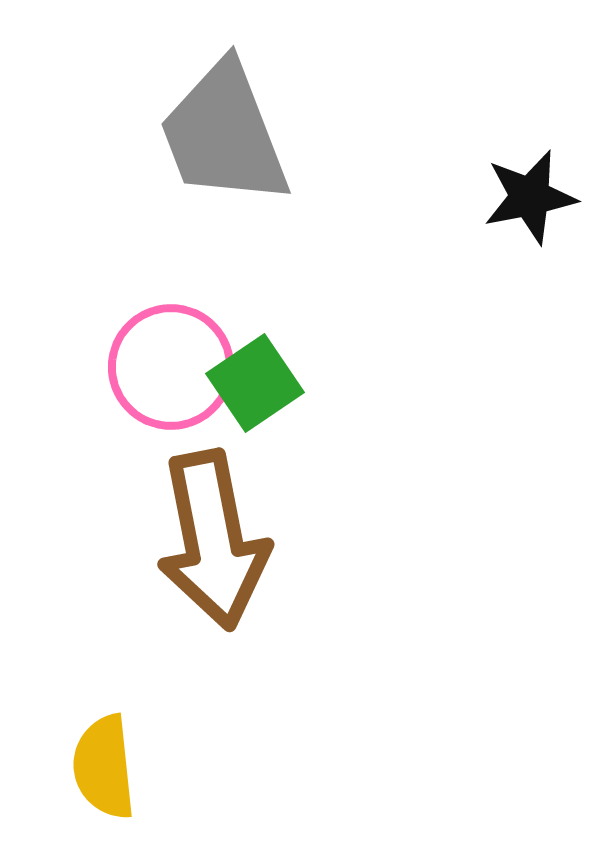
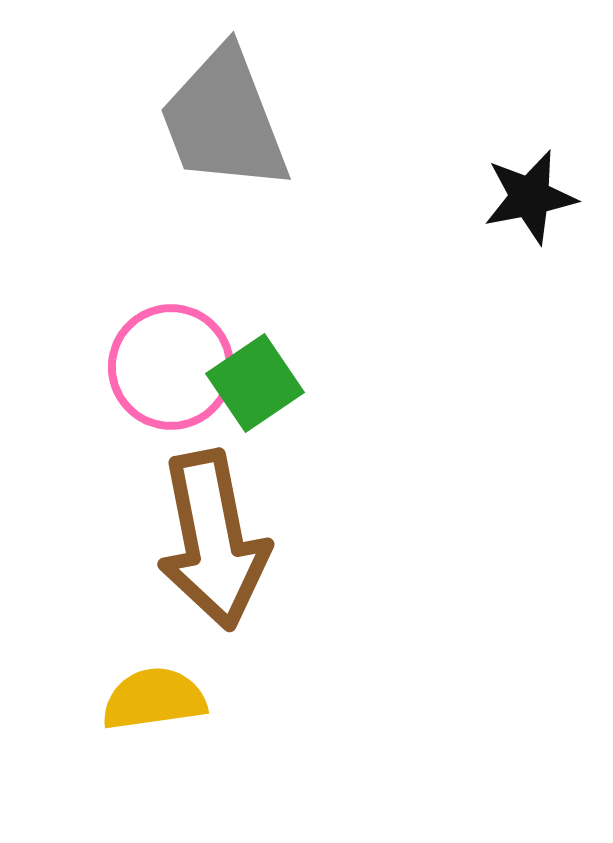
gray trapezoid: moved 14 px up
yellow semicircle: moved 50 px right, 68 px up; rotated 88 degrees clockwise
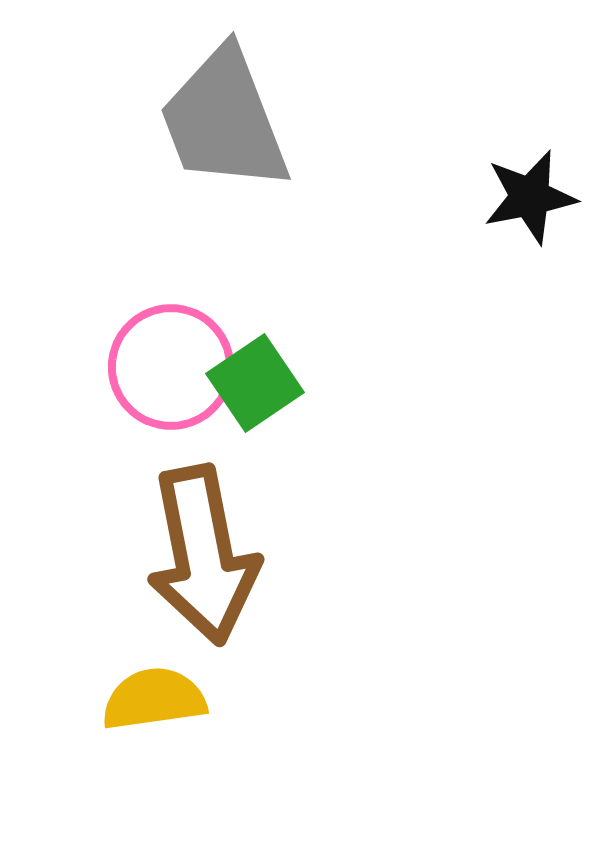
brown arrow: moved 10 px left, 15 px down
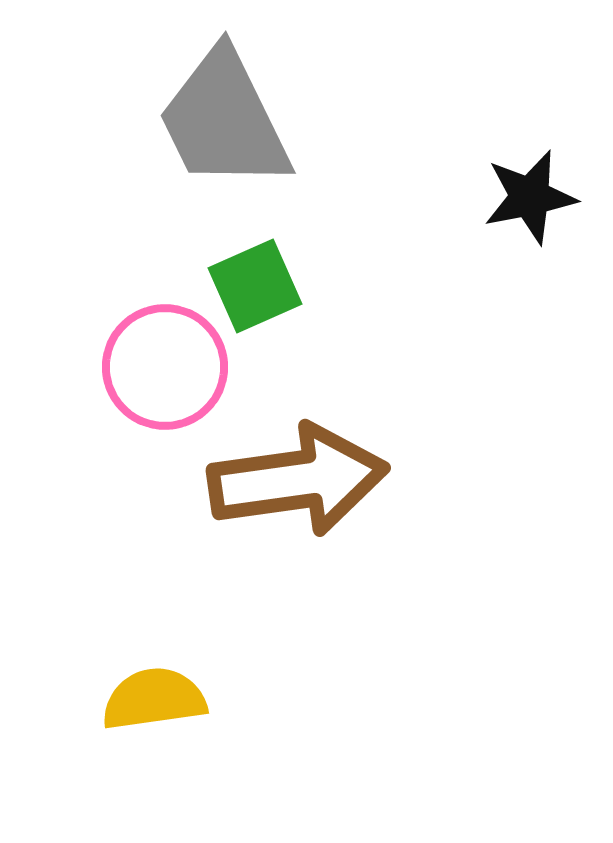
gray trapezoid: rotated 5 degrees counterclockwise
pink circle: moved 6 px left
green square: moved 97 px up; rotated 10 degrees clockwise
brown arrow: moved 95 px right, 75 px up; rotated 87 degrees counterclockwise
